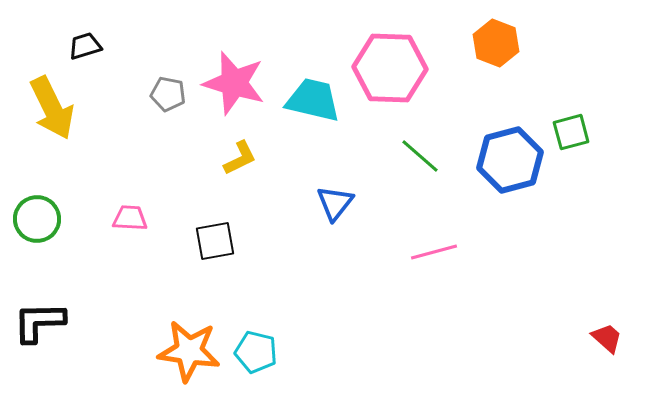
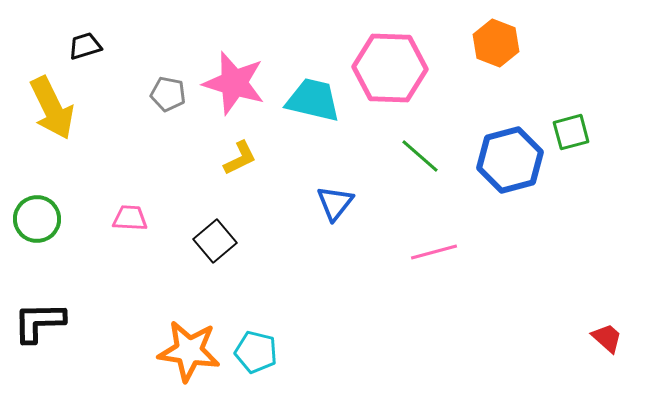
black square: rotated 30 degrees counterclockwise
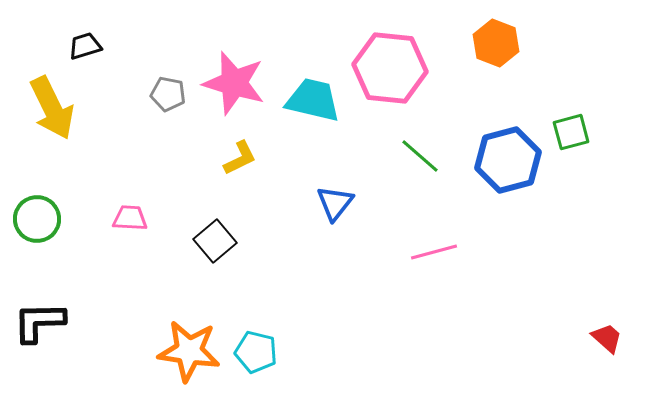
pink hexagon: rotated 4 degrees clockwise
blue hexagon: moved 2 px left
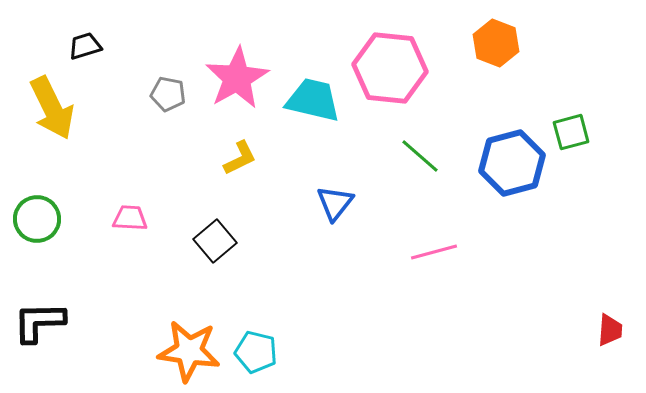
pink star: moved 3 px right, 5 px up; rotated 26 degrees clockwise
blue hexagon: moved 4 px right, 3 px down
red trapezoid: moved 3 px right, 8 px up; rotated 52 degrees clockwise
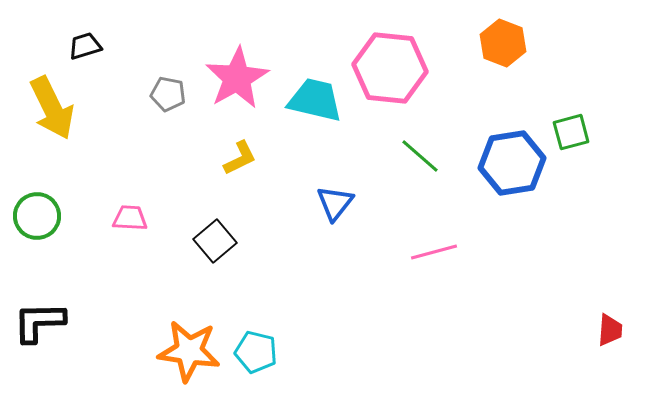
orange hexagon: moved 7 px right
cyan trapezoid: moved 2 px right
blue hexagon: rotated 6 degrees clockwise
green circle: moved 3 px up
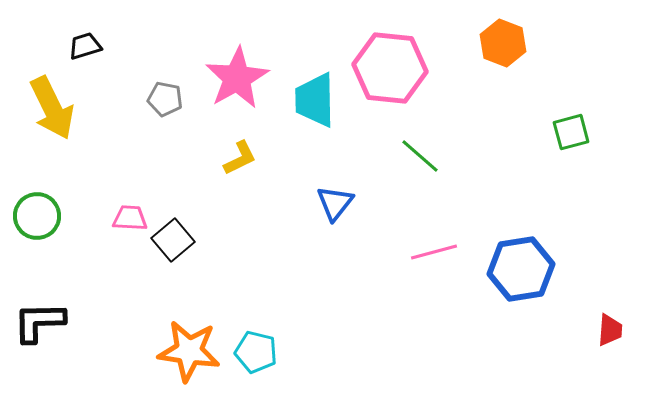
gray pentagon: moved 3 px left, 5 px down
cyan trapezoid: rotated 104 degrees counterclockwise
blue hexagon: moved 9 px right, 106 px down
black square: moved 42 px left, 1 px up
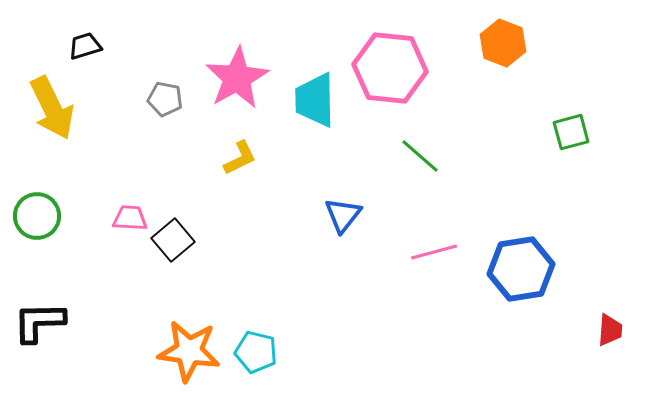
blue triangle: moved 8 px right, 12 px down
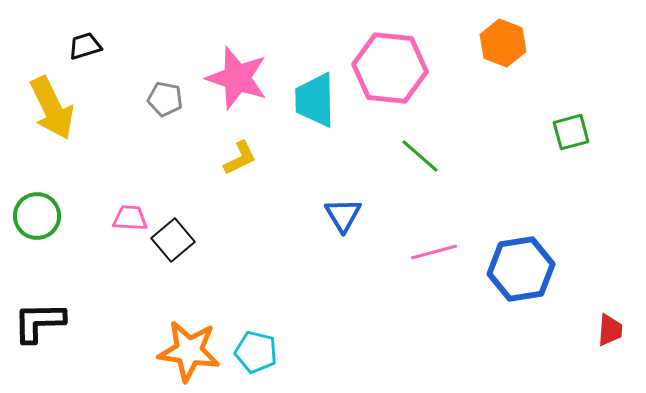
pink star: rotated 24 degrees counterclockwise
blue triangle: rotated 9 degrees counterclockwise
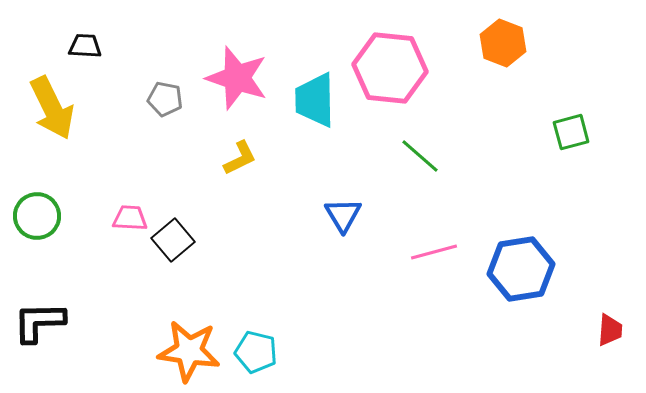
black trapezoid: rotated 20 degrees clockwise
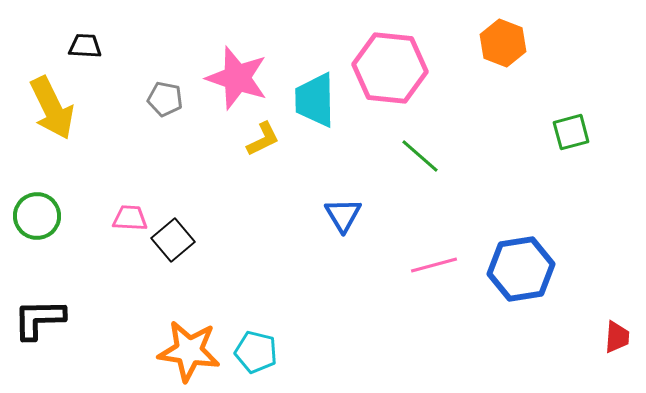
yellow L-shape: moved 23 px right, 19 px up
pink line: moved 13 px down
black L-shape: moved 3 px up
red trapezoid: moved 7 px right, 7 px down
